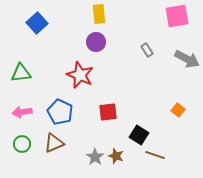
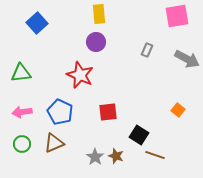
gray rectangle: rotated 56 degrees clockwise
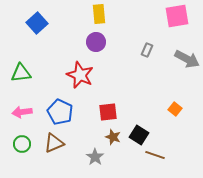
orange square: moved 3 px left, 1 px up
brown star: moved 3 px left, 19 px up
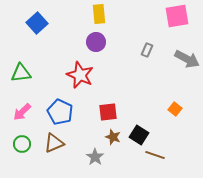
pink arrow: rotated 36 degrees counterclockwise
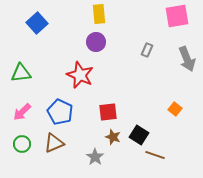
gray arrow: rotated 40 degrees clockwise
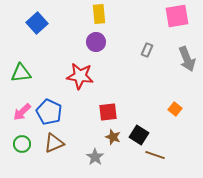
red star: moved 1 px down; rotated 16 degrees counterclockwise
blue pentagon: moved 11 px left
